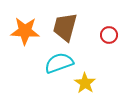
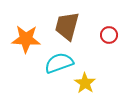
brown trapezoid: moved 2 px right, 1 px up
orange star: moved 1 px right, 8 px down
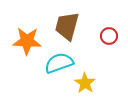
red circle: moved 1 px down
orange star: moved 1 px right, 2 px down
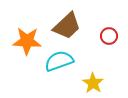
brown trapezoid: rotated 148 degrees counterclockwise
cyan semicircle: moved 2 px up
yellow star: moved 8 px right
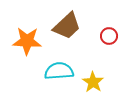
cyan semicircle: moved 10 px down; rotated 16 degrees clockwise
yellow star: moved 1 px up
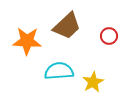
yellow star: rotated 10 degrees clockwise
